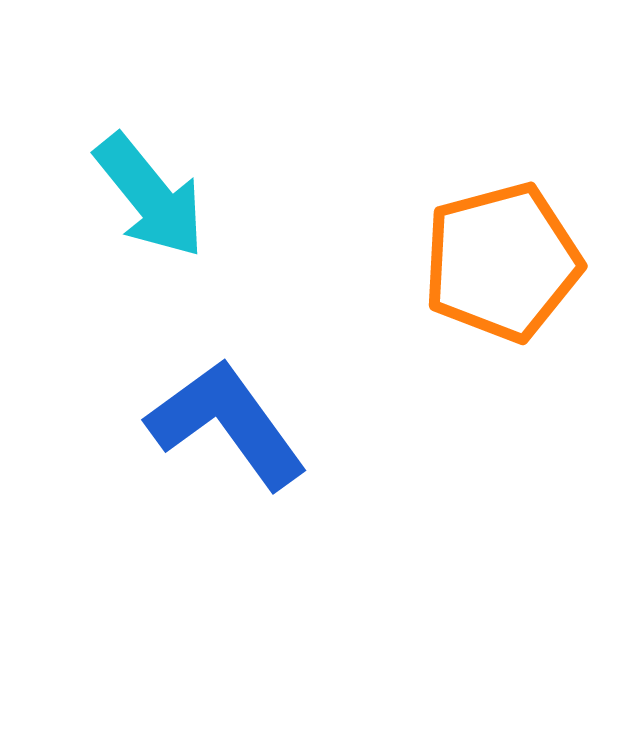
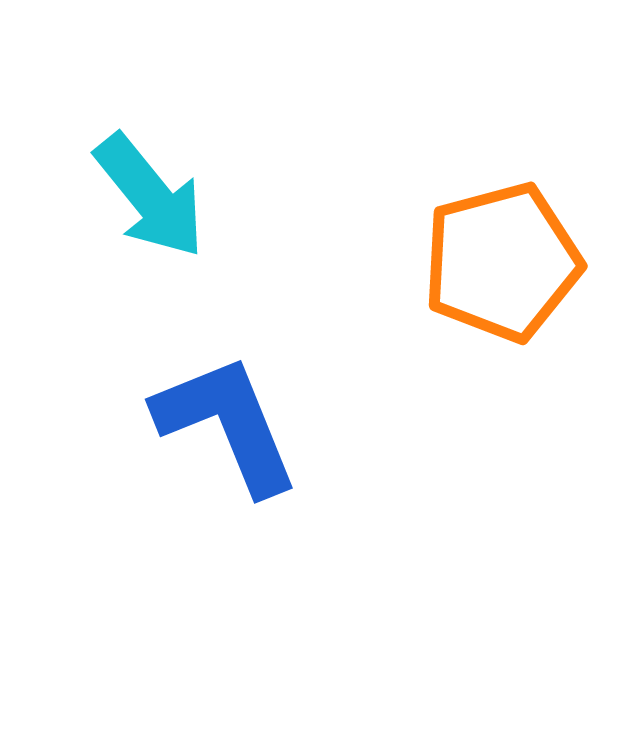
blue L-shape: rotated 14 degrees clockwise
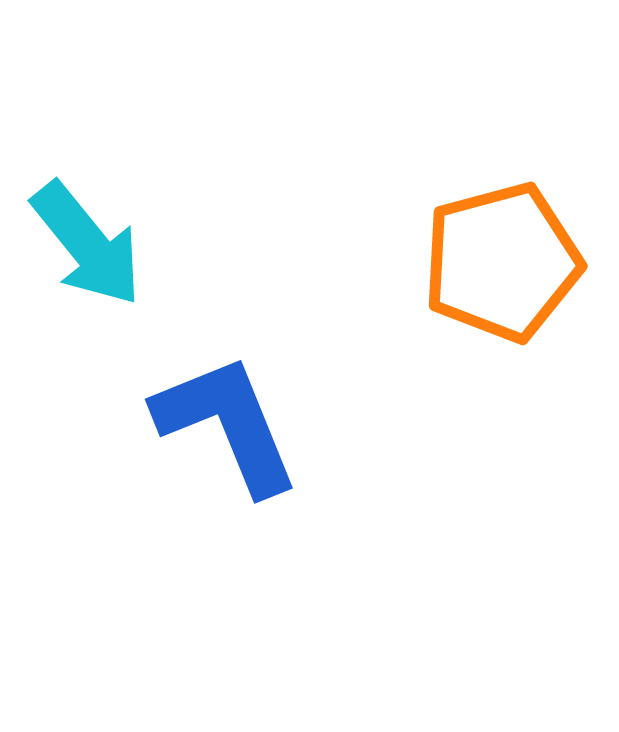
cyan arrow: moved 63 px left, 48 px down
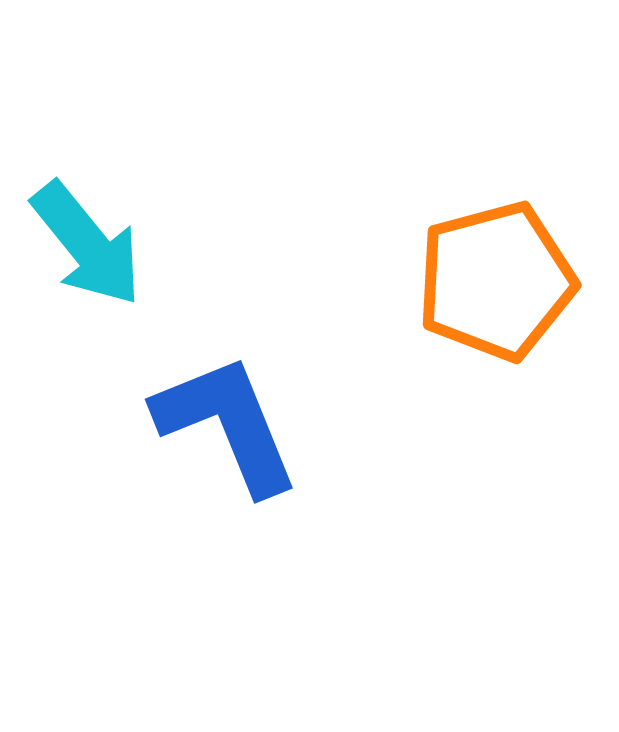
orange pentagon: moved 6 px left, 19 px down
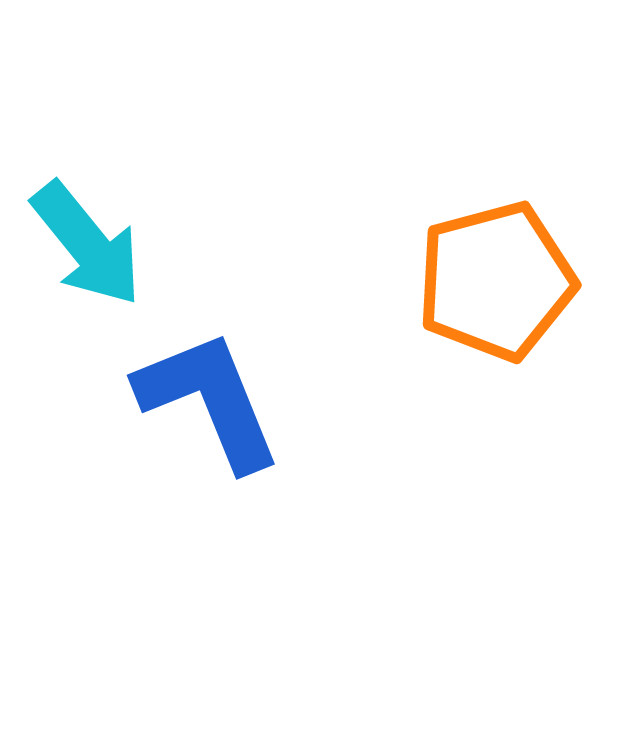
blue L-shape: moved 18 px left, 24 px up
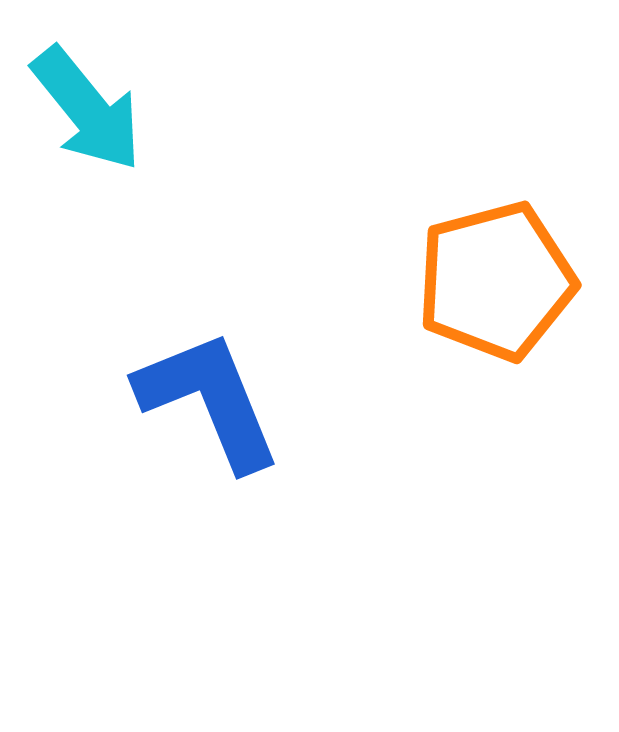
cyan arrow: moved 135 px up
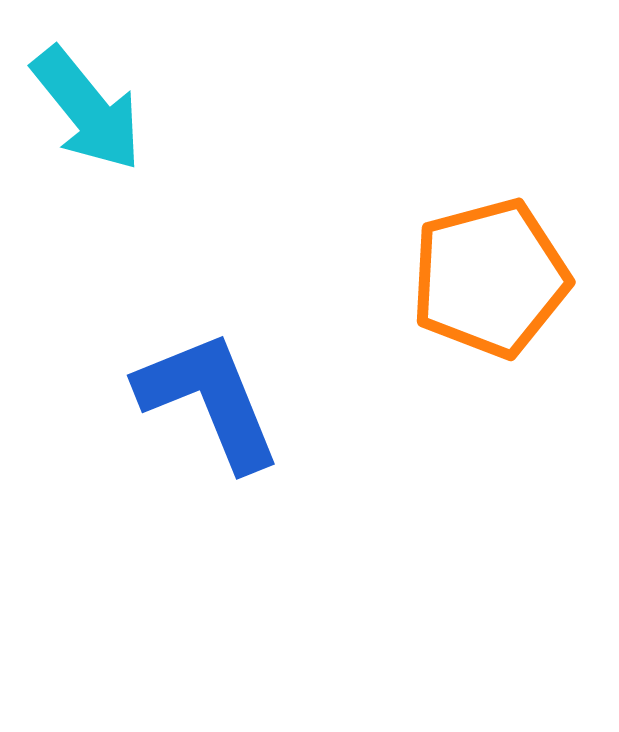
orange pentagon: moved 6 px left, 3 px up
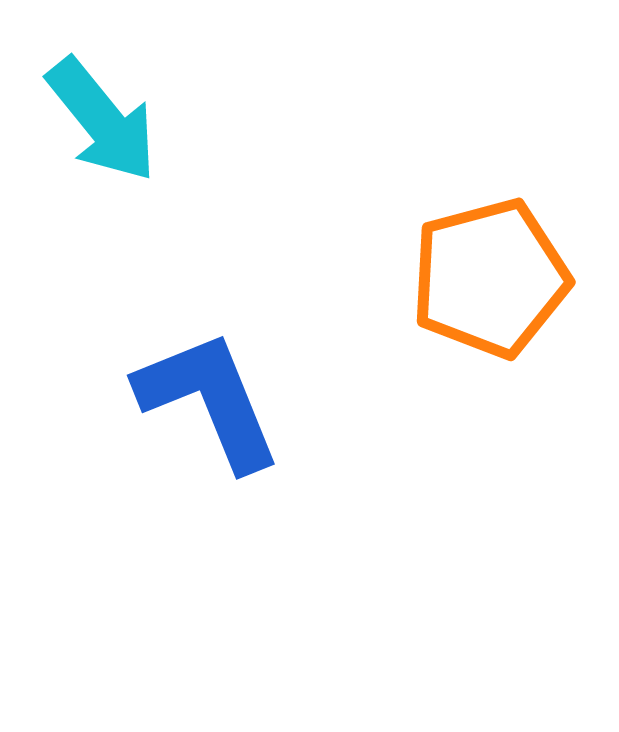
cyan arrow: moved 15 px right, 11 px down
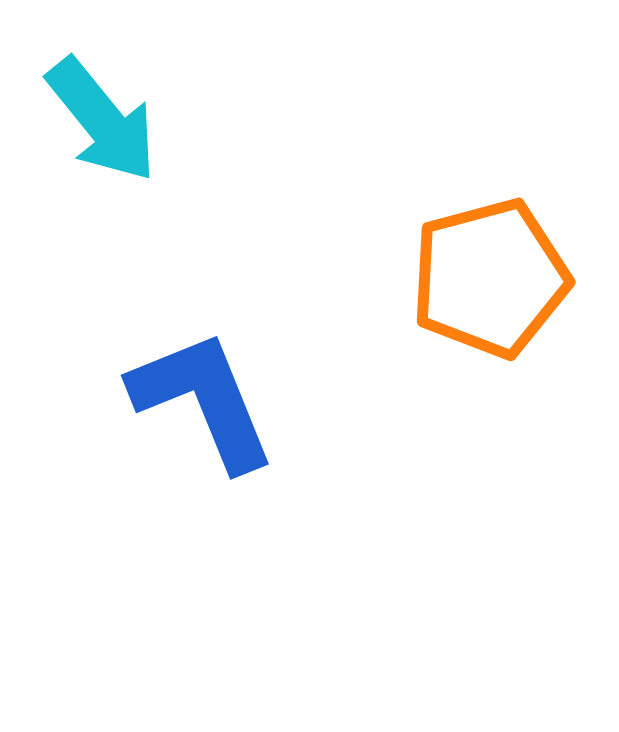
blue L-shape: moved 6 px left
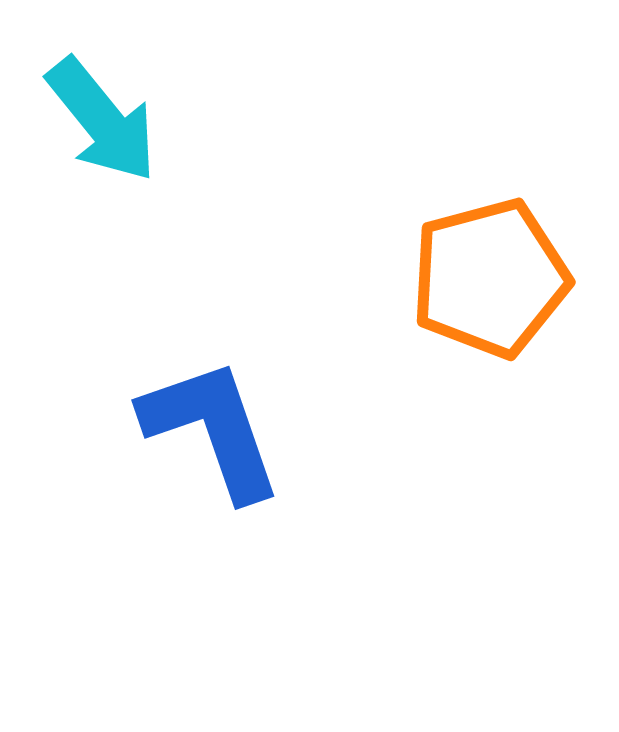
blue L-shape: moved 9 px right, 29 px down; rotated 3 degrees clockwise
